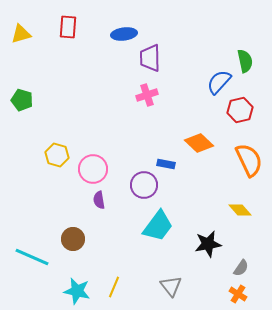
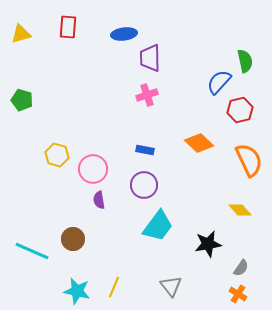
blue rectangle: moved 21 px left, 14 px up
cyan line: moved 6 px up
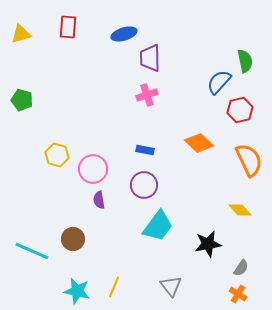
blue ellipse: rotated 10 degrees counterclockwise
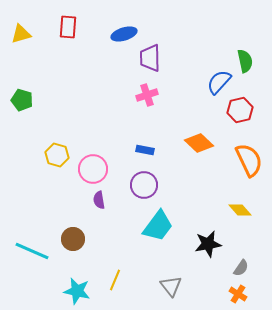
yellow line: moved 1 px right, 7 px up
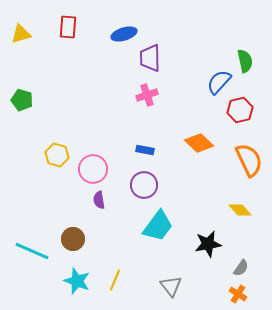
cyan star: moved 10 px up; rotated 8 degrees clockwise
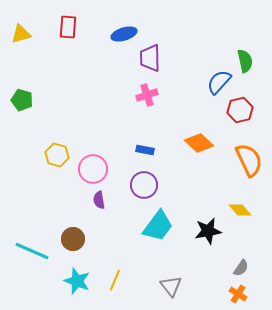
black star: moved 13 px up
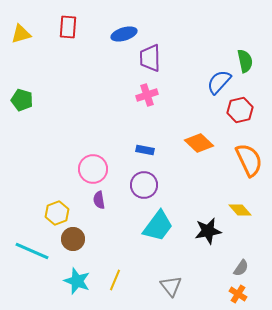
yellow hexagon: moved 58 px down; rotated 25 degrees clockwise
